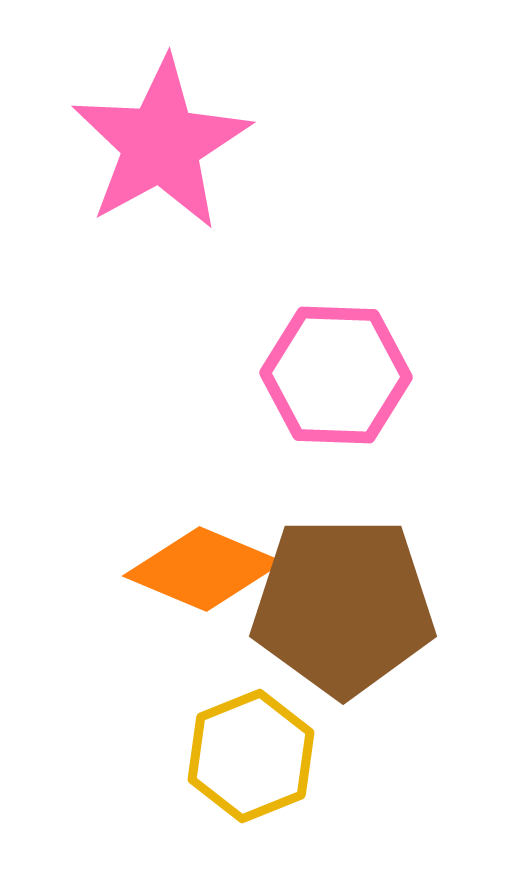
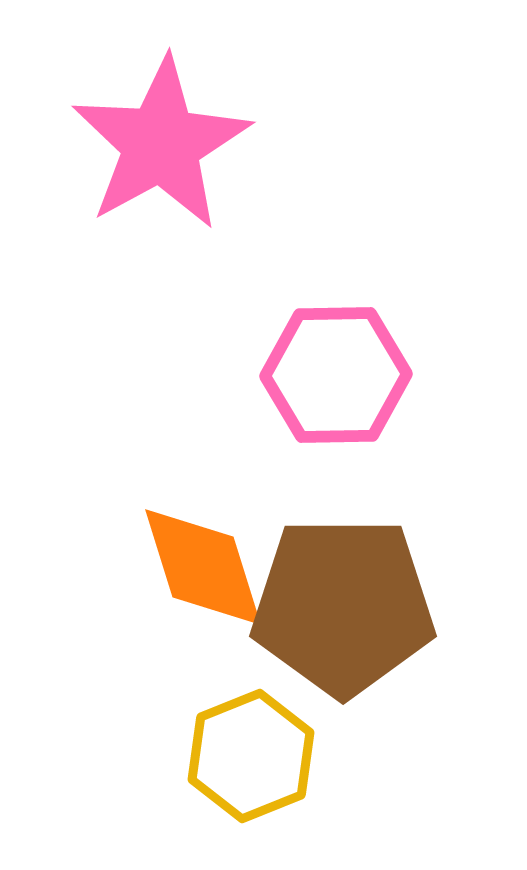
pink hexagon: rotated 3 degrees counterclockwise
orange diamond: moved 2 px up; rotated 50 degrees clockwise
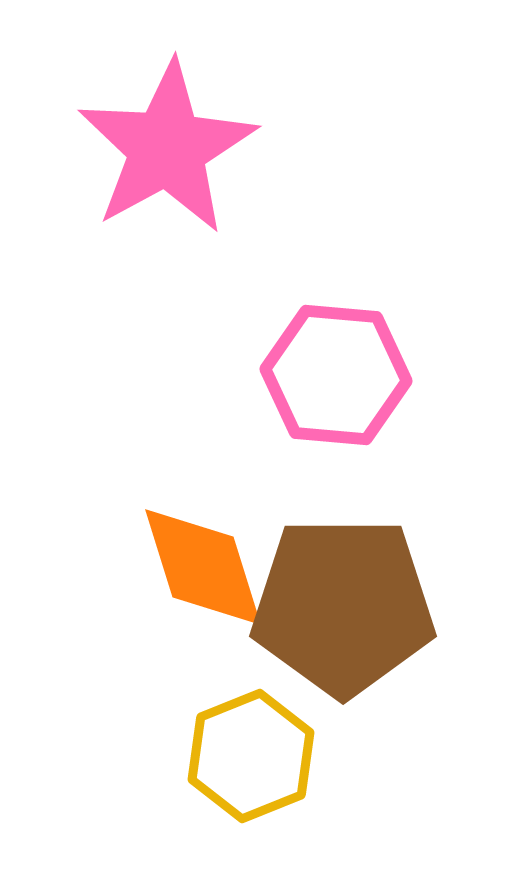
pink star: moved 6 px right, 4 px down
pink hexagon: rotated 6 degrees clockwise
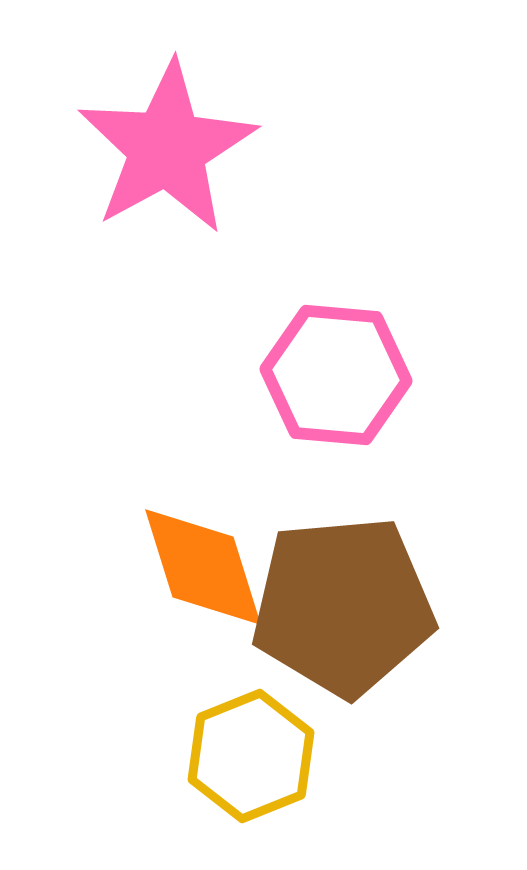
brown pentagon: rotated 5 degrees counterclockwise
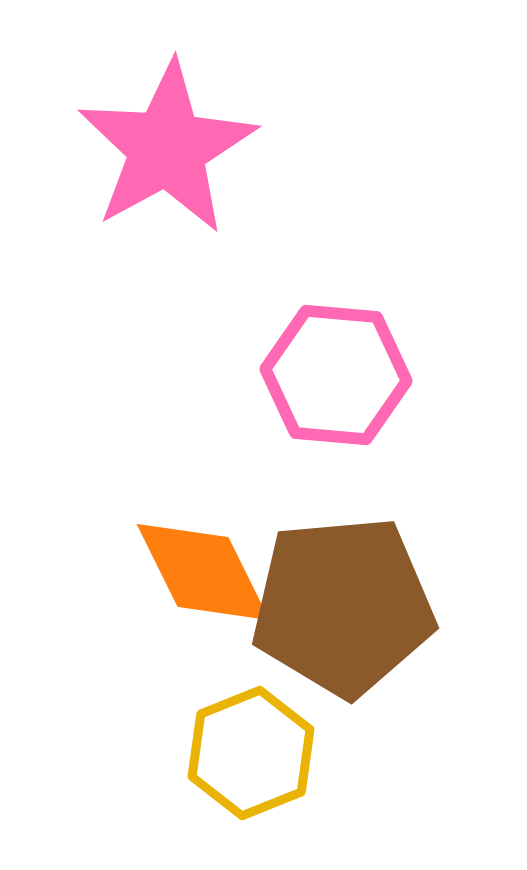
orange diamond: moved 5 px down; rotated 9 degrees counterclockwise
yellow hexagon: moved 3 px up
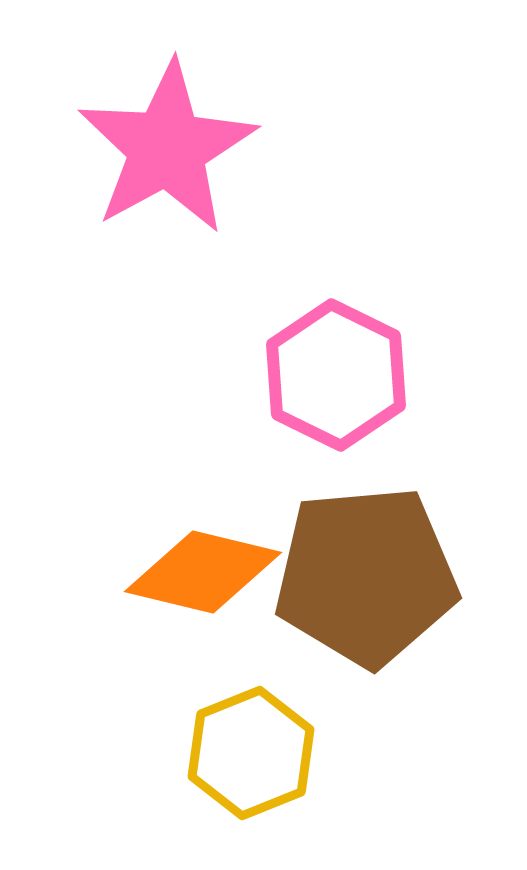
pink hexagon: rotated 21 degrees clockwise
orange diamond: rotated 50 degrees counterclockwise
brown pentagon: moved 23 px right, 30 px up
